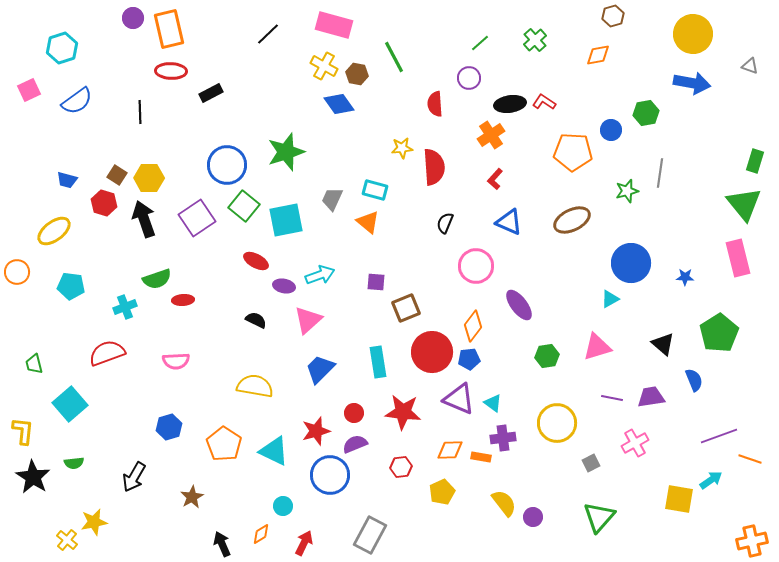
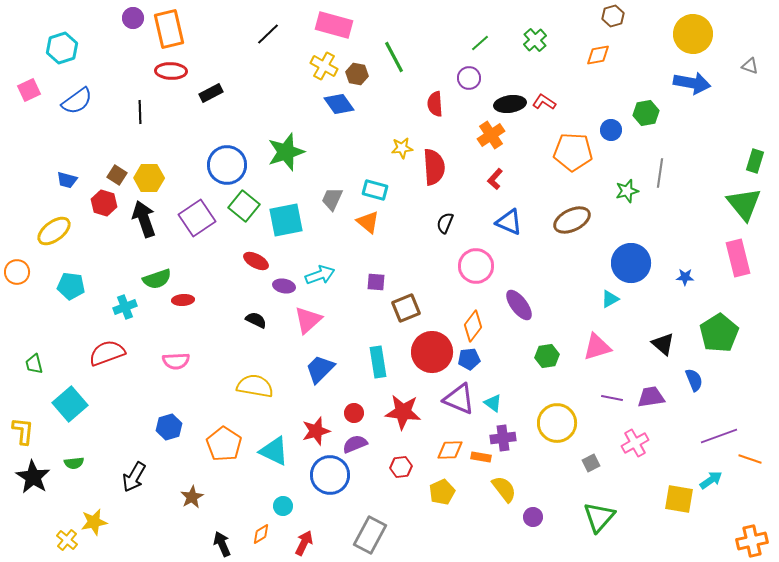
yellow semicircle at (504, 503): moved 14 px up
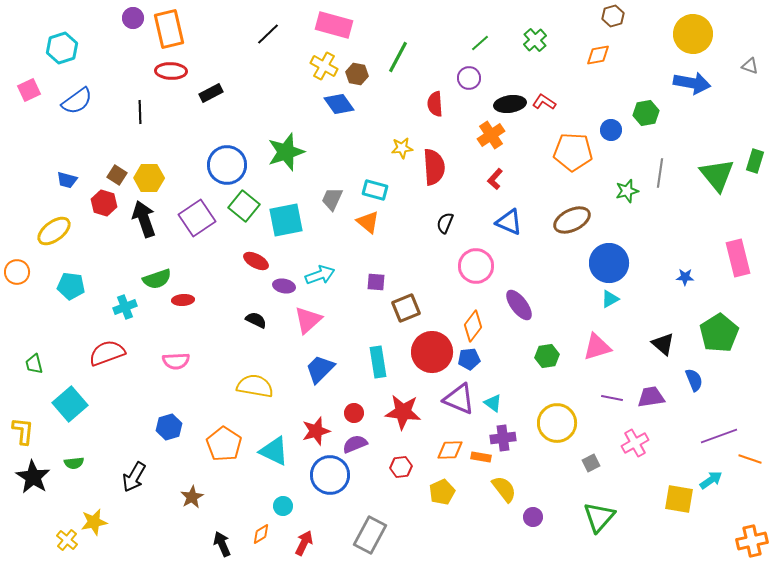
green line at (394, 57): moved 4 px right; rotated 56 degrees clockwise
green triangle at (744, 204): moved 27 px left, 29 px up
blue circle at (631, 263): moved 22 px left
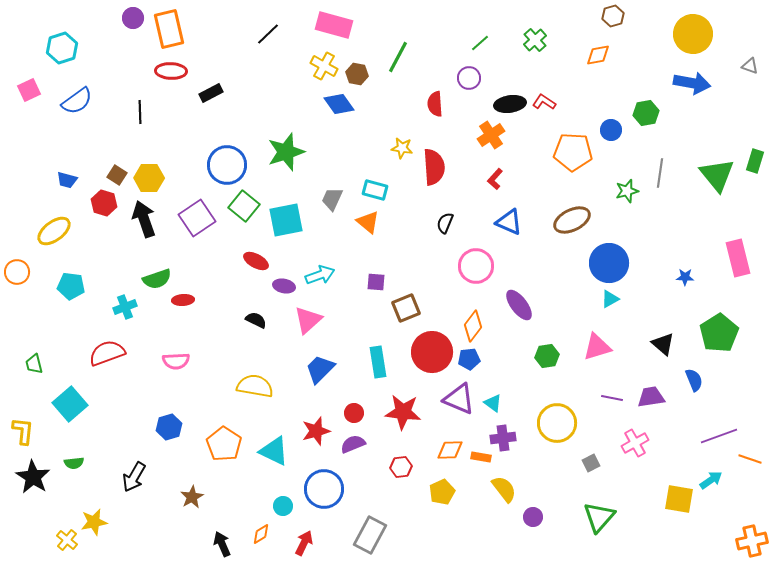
yellow star at (402, 148): rotated 15 degrees clockwise
purple semicircle at (355, 444): moved 2 px left
blue circle at (330, 475): moved 6 px left, 14 px down
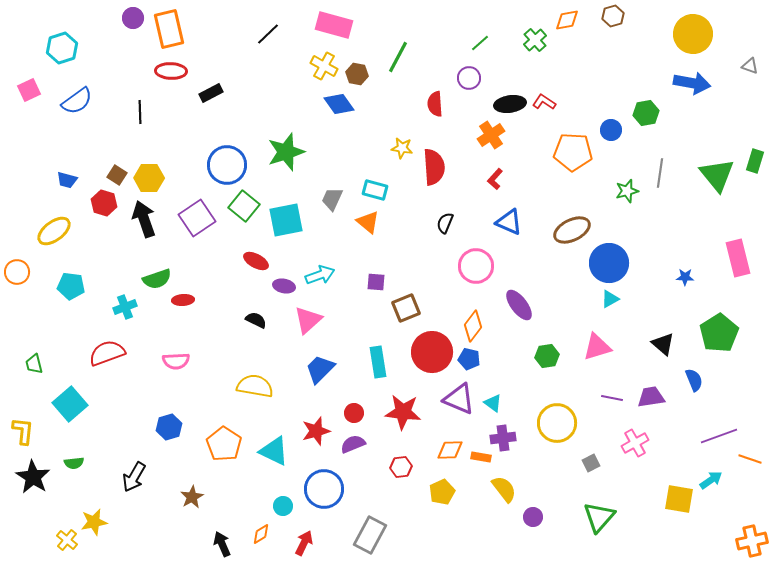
orange diamond at (598, 55): moved 31 px left, 35 px up
brown ellipse at (572, 220): moved 10 px down
blue pentagon at (469, 359): rotated 20 degrees clockwise
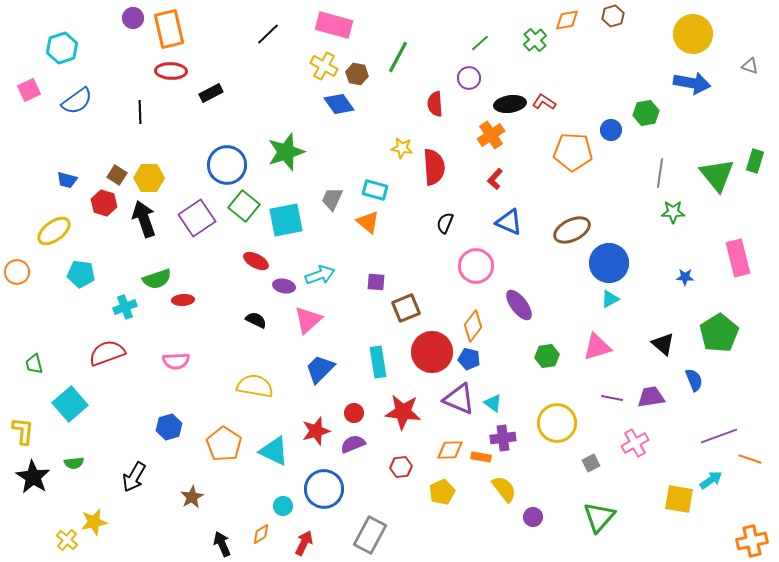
green star at (627, 191): moved 46 px right, 21 px down; rotated 15 degrees clockwise
cyan pentagon at (71, 286): moved 10 px right, 12 px up
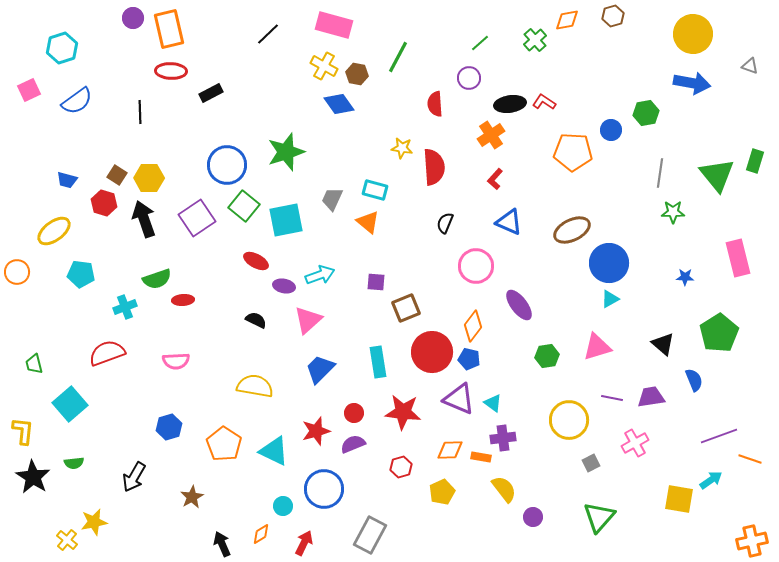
yellow circle at (557, 423): moved 12 px right, 3 px up
red hexagon at (401, 467): rotated 10 degrees counterclockwise
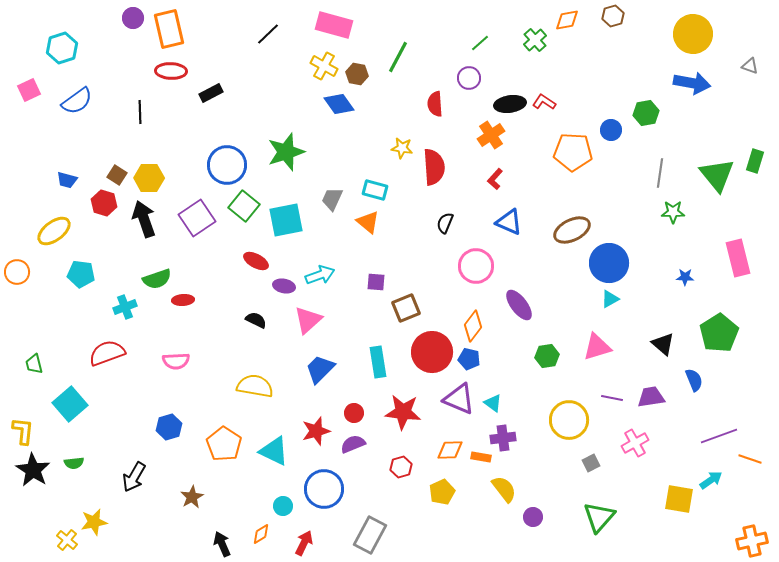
black star at (33, 477): moved 7 px up
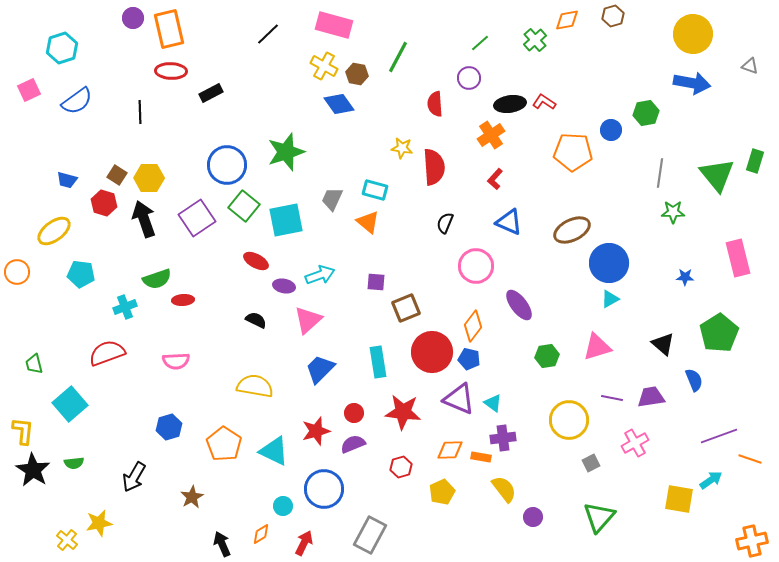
yellow star at (94, 522): moved 5 px right, 1 px down
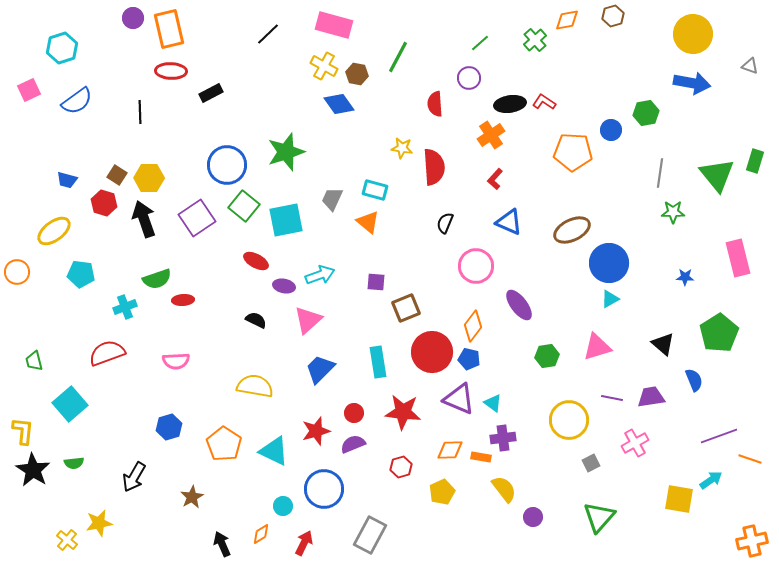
green trapezoid at (34, 364): moved 3 px up
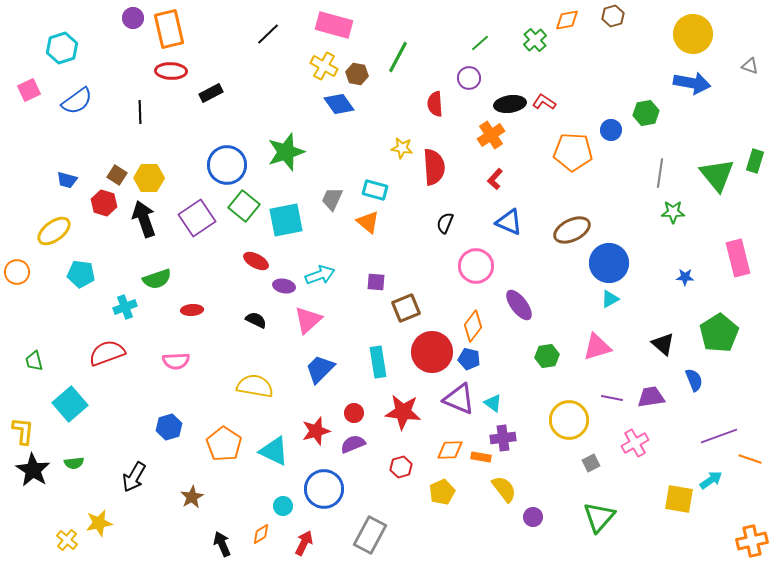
red ellipse at (183, 300): moved 9 px right, 10 px down
